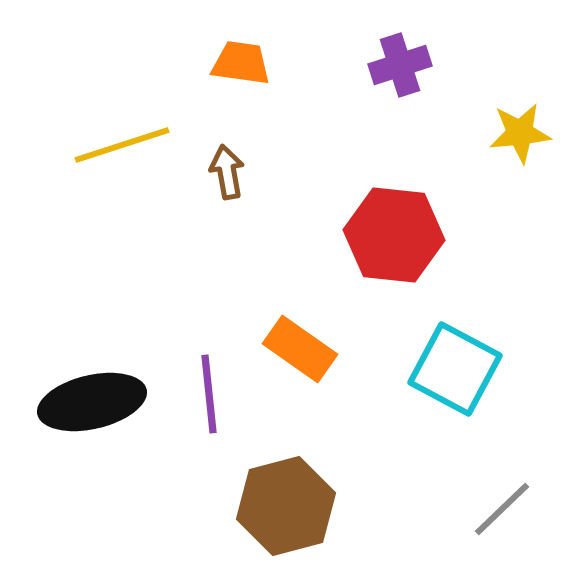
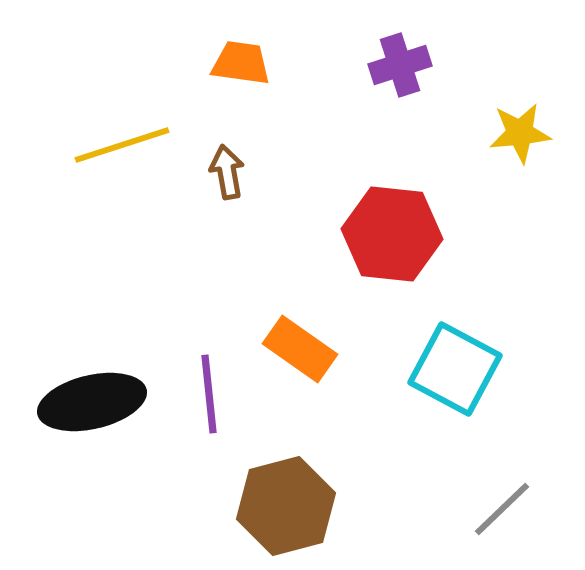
red hexagon: moved 2 px left, 1 px up
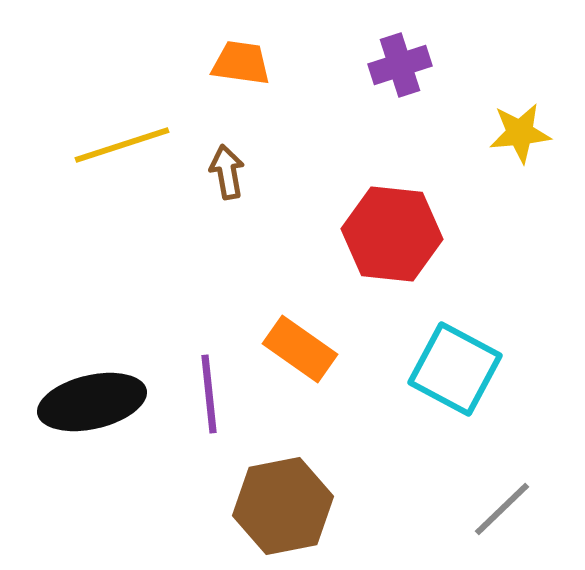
brown hexagon: moved 3 px left; rotated 4 degrees clockwise
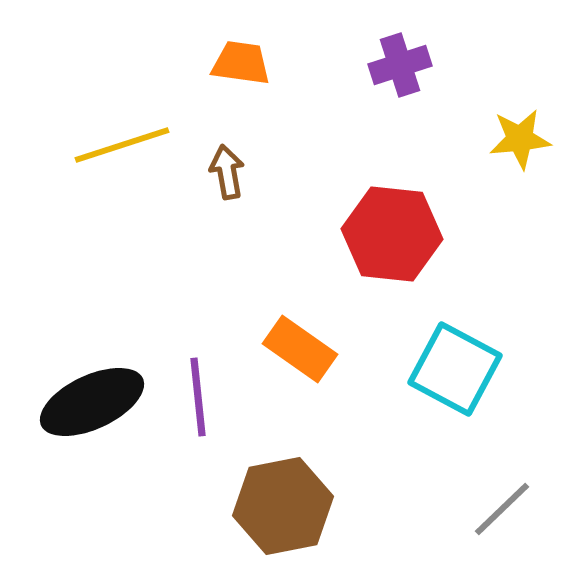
yellow star: moved 6 px down
purple line: moved 11 px left, 3 px down
black ellipse: rotated 12 degrees counterclockwise
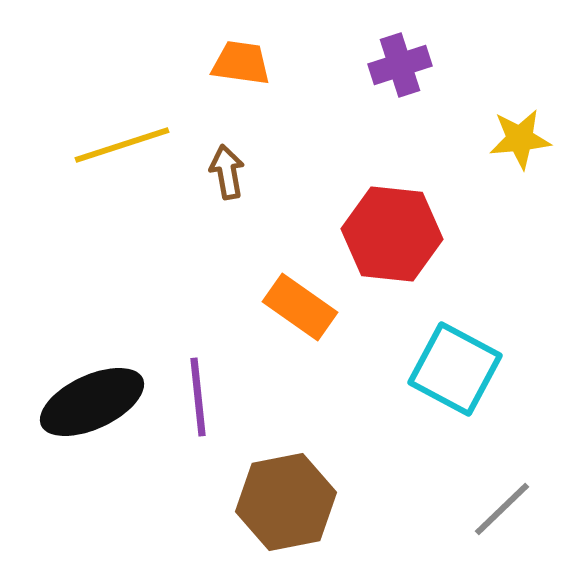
orange rectangle: moved 42 px up
brown hexagon: moved 3 px right, 4 px up
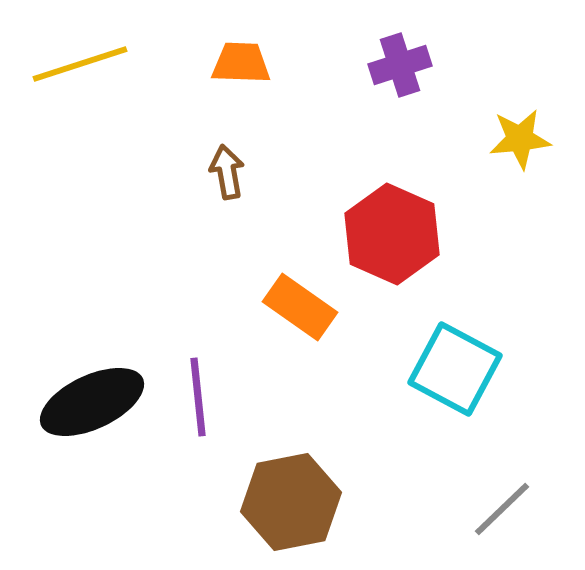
orange trapezoid: rotated 6 degrees counterclockwise
yellow line: moved 42 px left, 81 px up
red hexagon: rotated 18 degrees clockwise
brown hexagon: moved 5 px right
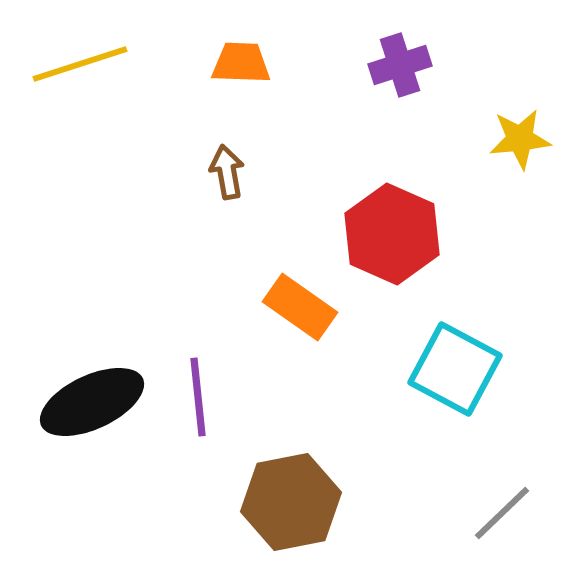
gray line: moved 4 px down
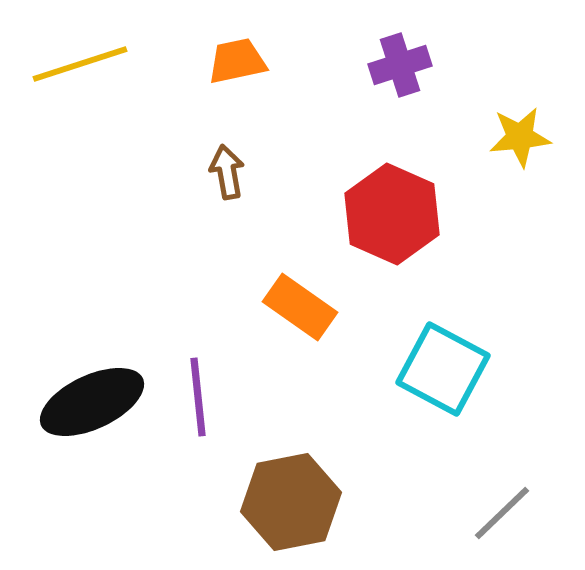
orange trapezoid: moved 4 px left, 2 px up; rotated 14 degrees counterclockwise
yellow star: moved 2 px up
red hexagon: moved 20 px up
cyan square: moved 12 px left
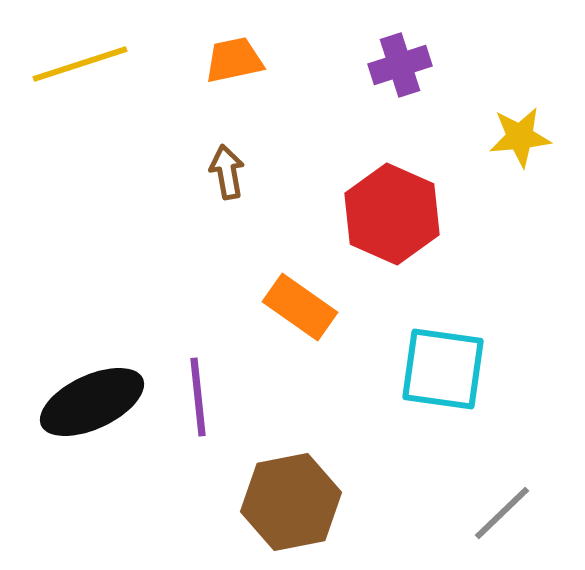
orange trapezoid: moved 3 px left, 1 px up
cyan square: rotated 20 degrees counterclockwise
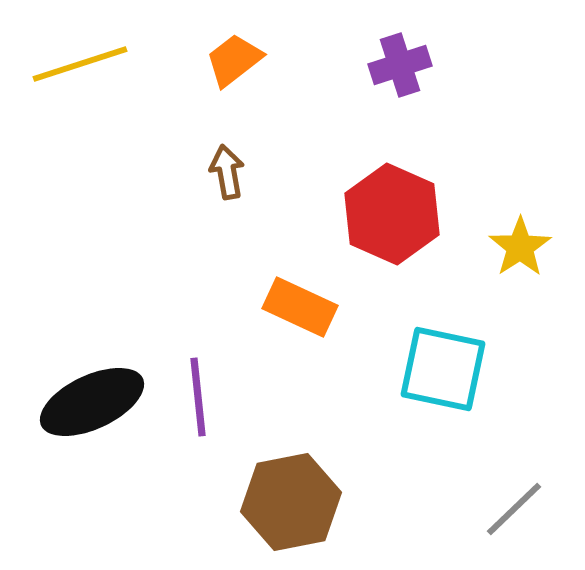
orange trapezoid: rotated 26 degrees counterclockwise
yellow star: moved 110 px down; rotated 28 degrees counterclockwise
orange rectangle: rotated 10 degrees counterclockwise
cyan square: rotated 4 degrees clockwise
gray line: moved 12 px right, 4 px up
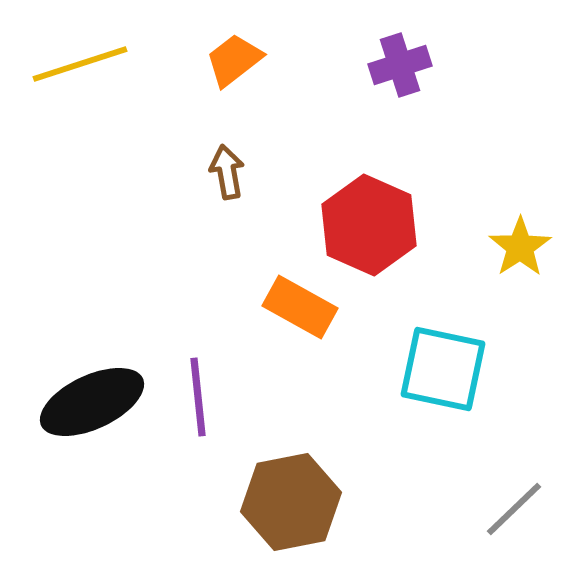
red hexagon: moved 23 px left, 11 px down
orange rectangle: rotated 4 degrees clockwise
